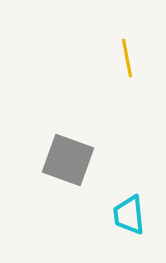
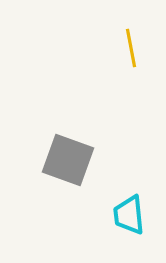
yellow line: moved 4 px right, 10 px up
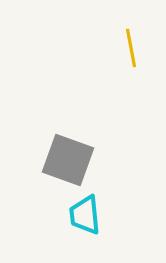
cyan trapezoid: moved 44 px left
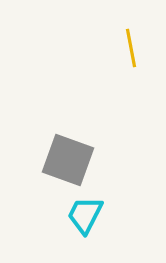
cyan trapezoid: rotated 33 degrees clockwise
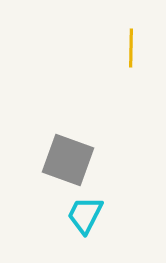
yellow line: rotated 12 degrees clockwise
